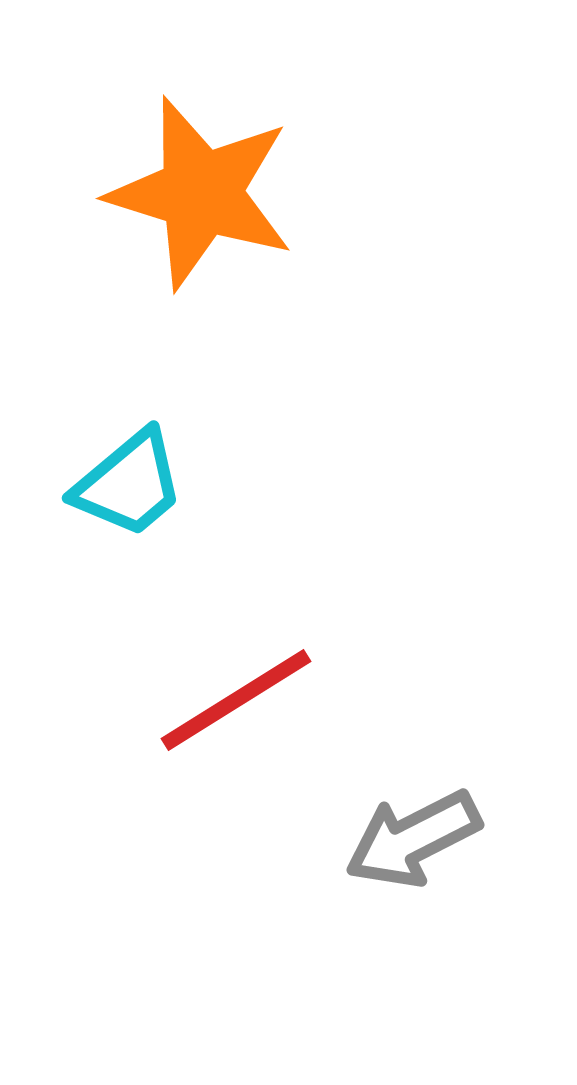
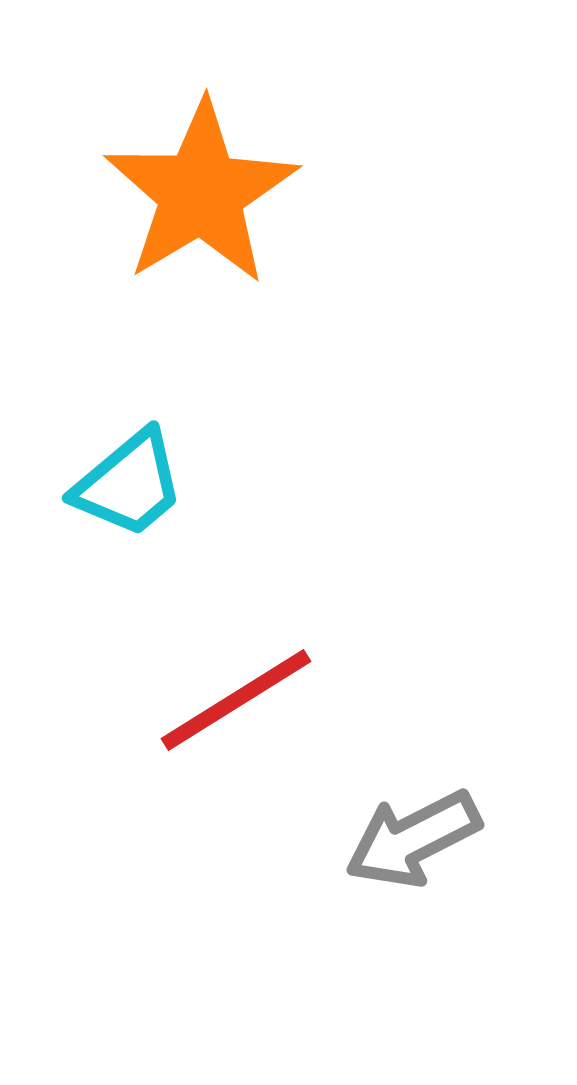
orange star: rotated 24 degrees clockwise
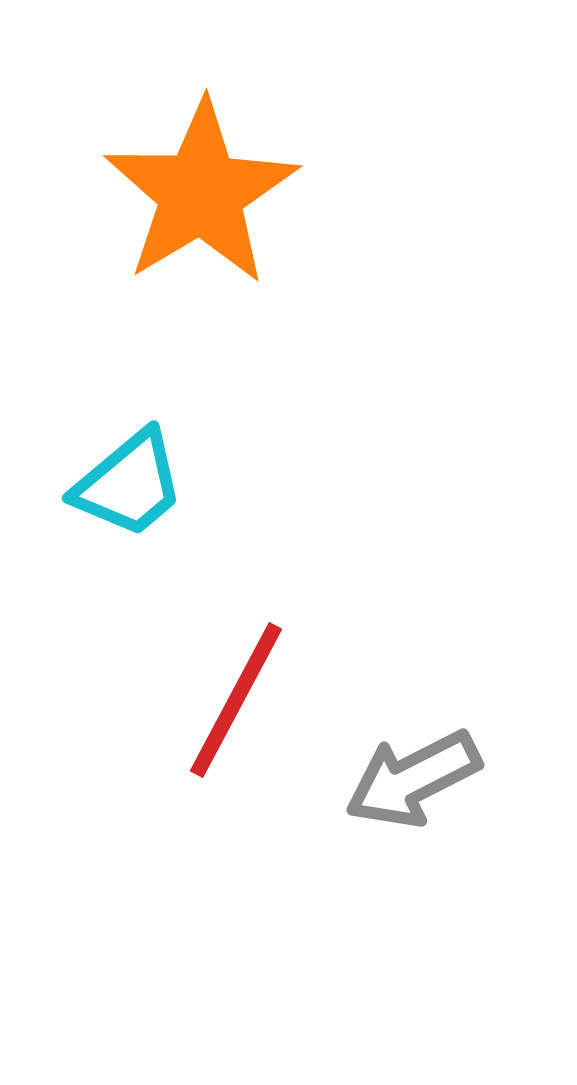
red line: rotated 30 degrees counterclockwise
gray arrow: moved 60 px up
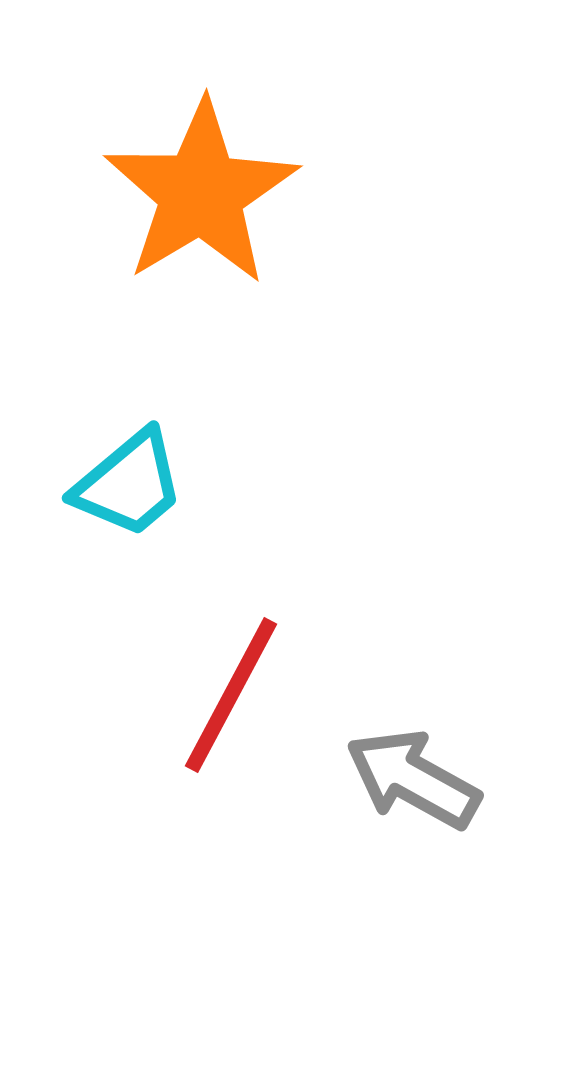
red line: moved 5 px left, 5 px up
gray arrow: rotated 56 degrees clockwise
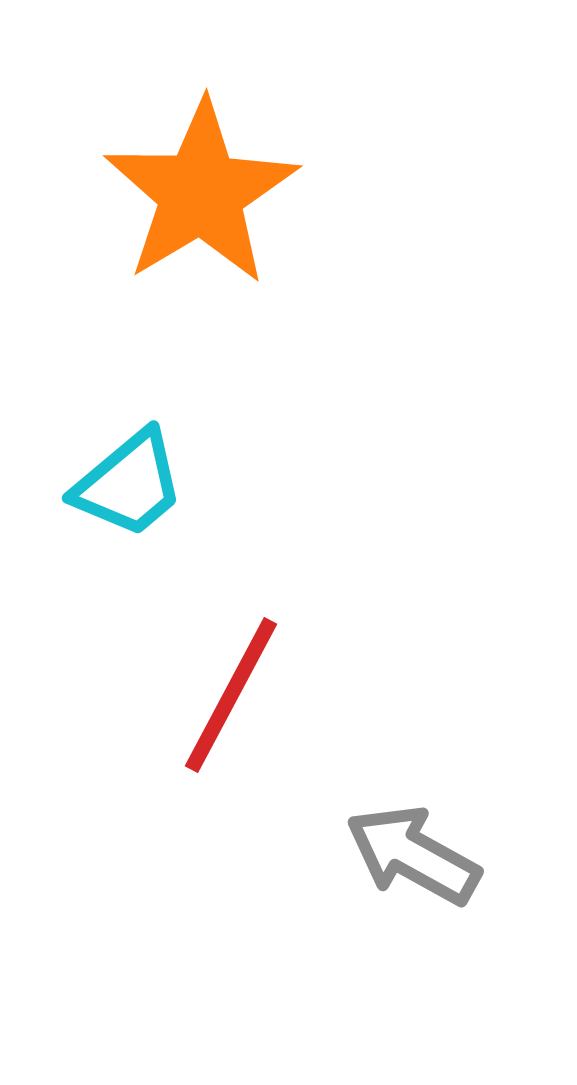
gray arrow: moved 76 px down
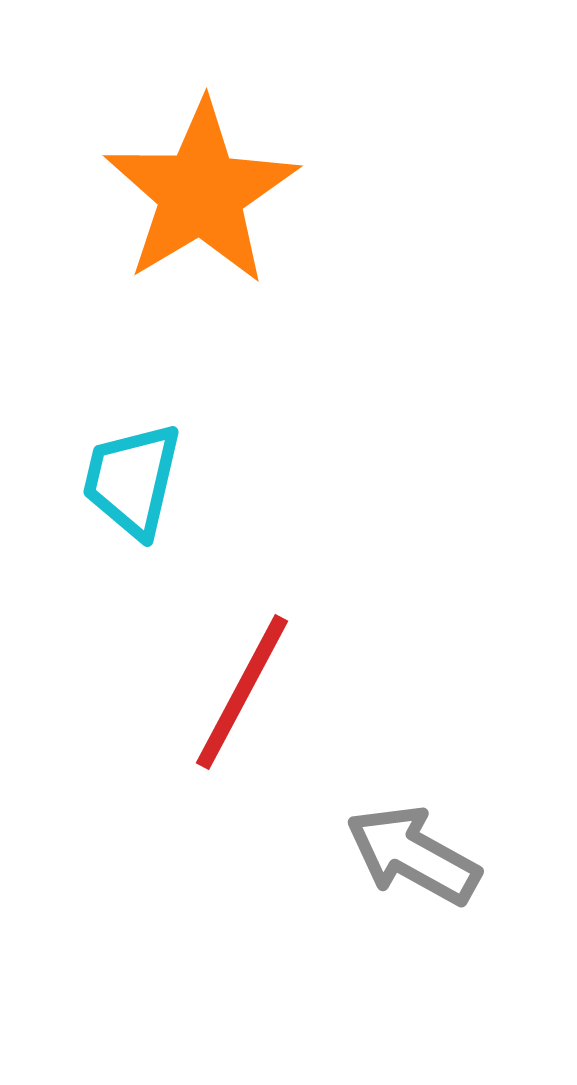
cyan trapezoid: moved 3 px right, 4 px up; rotated 143 degrees clockwise
red line: moved 11 px right, 3 px up
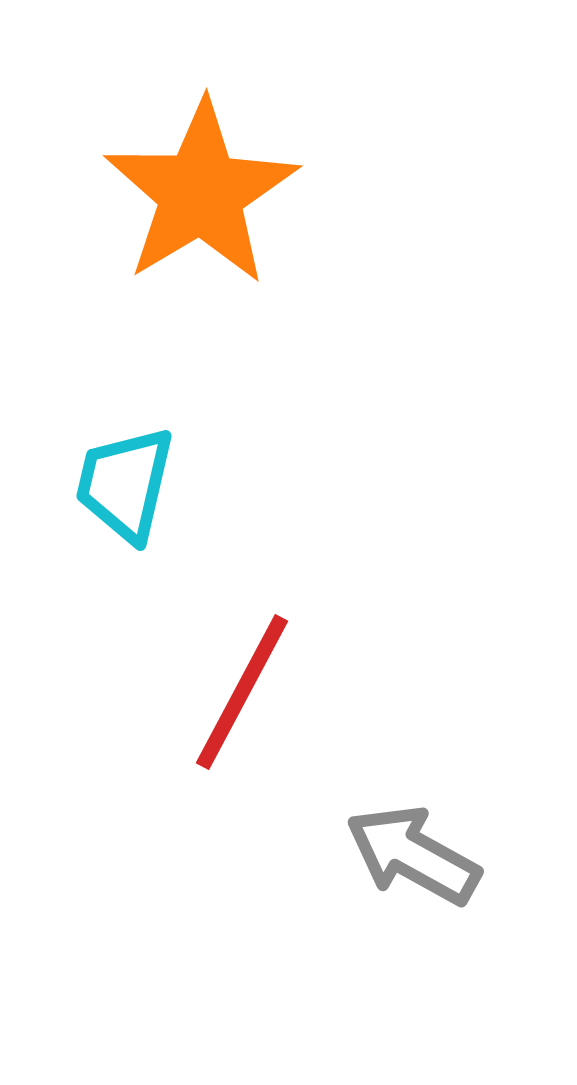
cyan trapezoid: moved 7 px left, 4 px down
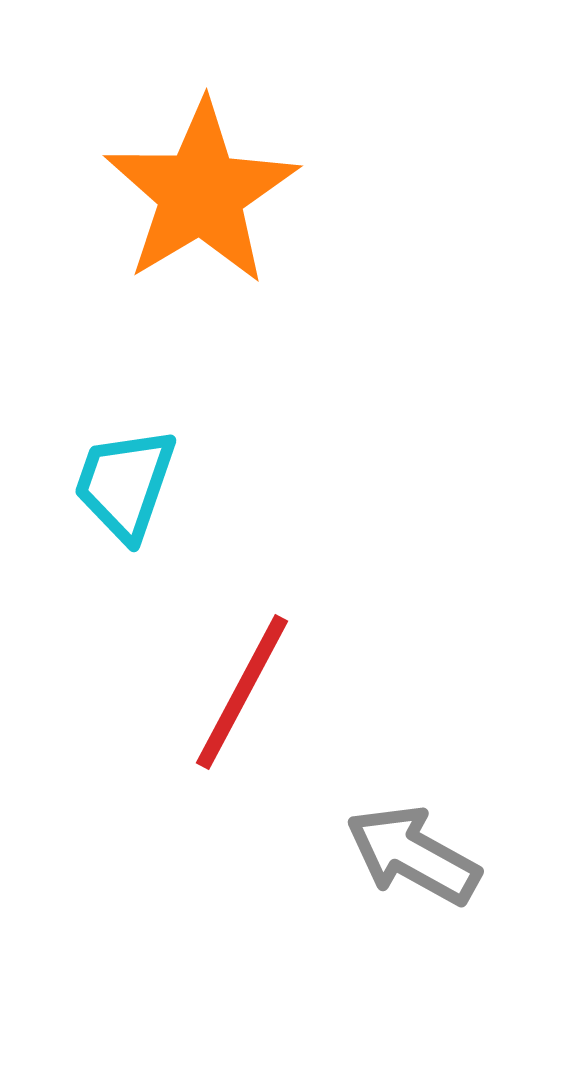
cyan trapezoid: rotated 6 degrees clockwise
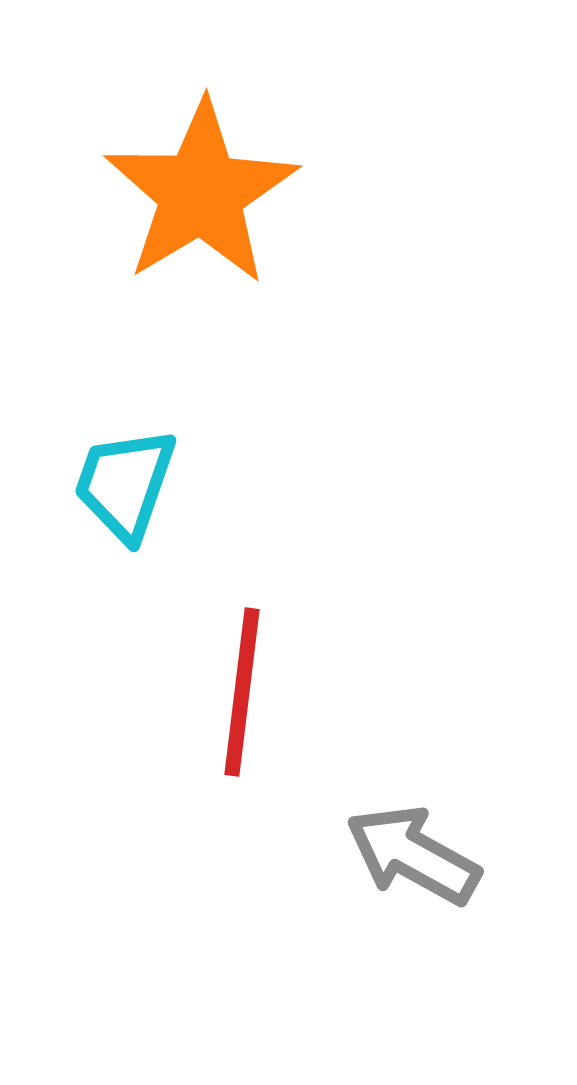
red line: rotated 21 degrees counterclockwise
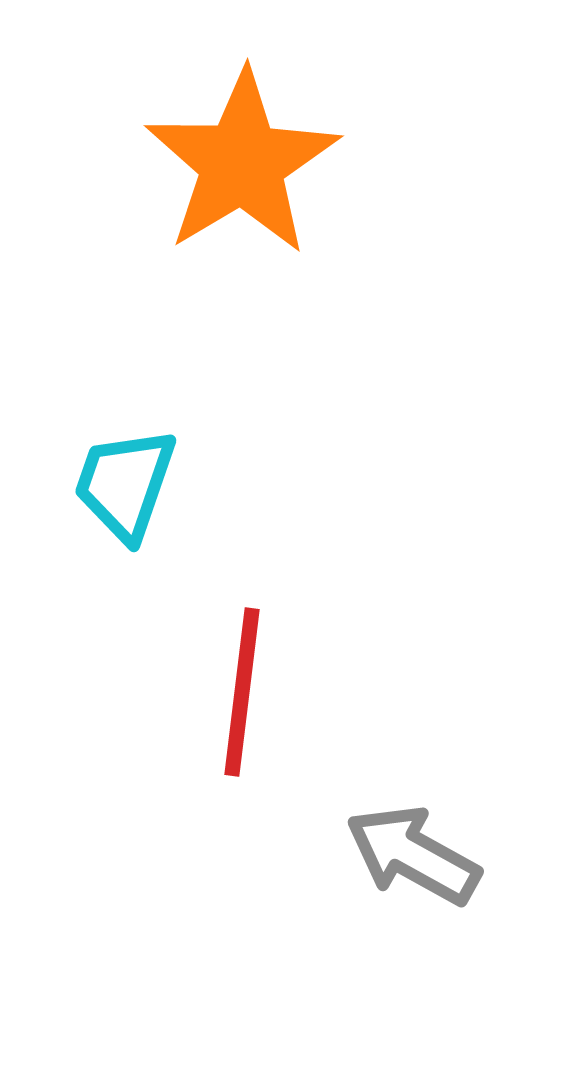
orange star: moved 41 px right, 30 px up
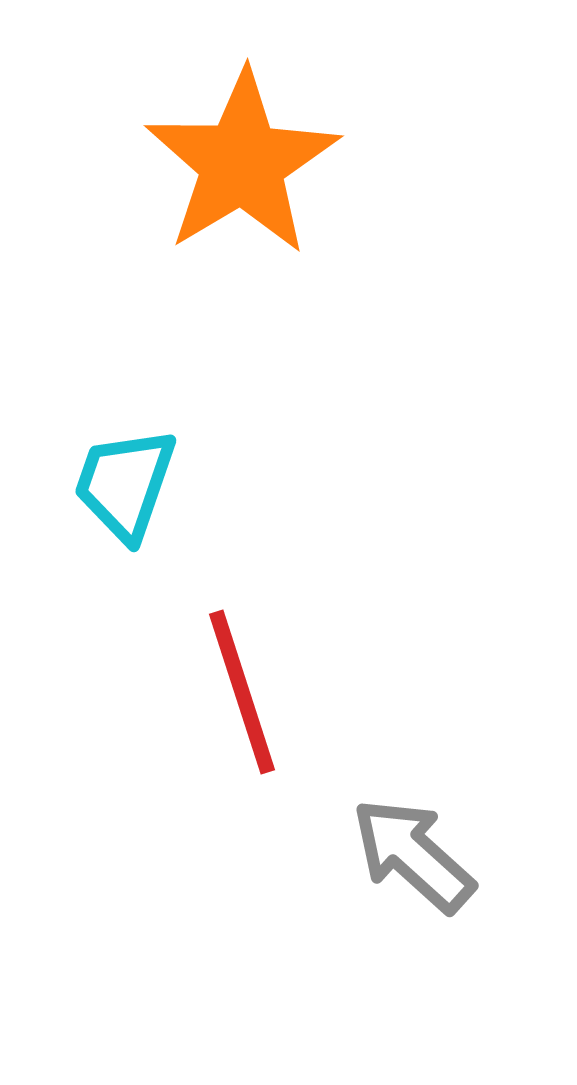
red line: rotated 25 degrees counterclockwise
gray arrow: rotated 13 degrees clockwise
